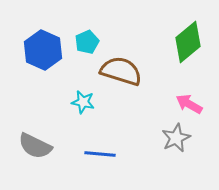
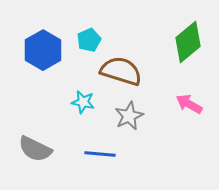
cyan pentagon: moved 2 px right, 2 px up
blue hexagon: rotated 6 degrees clockwise
gray star: moved 47 px left, 22 px up
gray semicircle: moved 3 px down
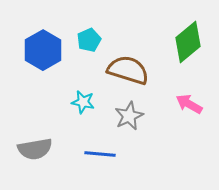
brown semicircle: moved 7 px right, 1 px up
gray semicircle: rotated 36 degrees counterclockwise
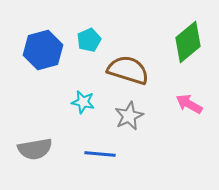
blue hexagon: rotated 15 degrees clockwise
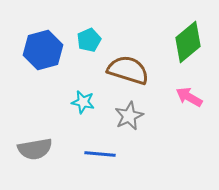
pink arrow: moved 7 px up
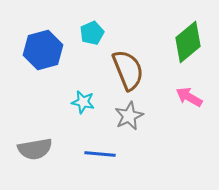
cyan pentagon: moved 3 px right, 7 px up
brown semicircle: rotated 51 degrees clockwise
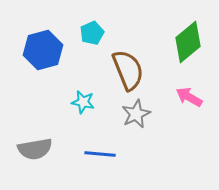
gray star: moved 7 px right, 2 px up
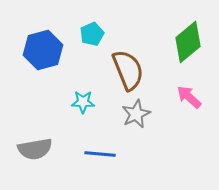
cyan pentagon: moved 1 px down
pink arrow: rotated 12 degrees clockwise
cyan star: rotated 10 degrees counterclockwise
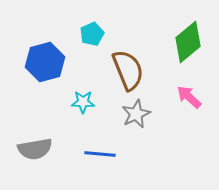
blue hexagon: moved 2 px right, 12 px down
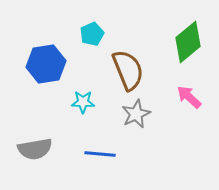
blue hexagon: moved 1 px right, 2 px down; rotated 6 degrees clockwise
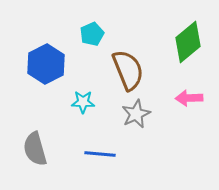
blue hexagon: rotated 18 degrees counterclockwise
pink arrow: moved 1 px down; rotated 44 degrees counterclockwise
gray semicircle: rotated 84 degrees clockwise
